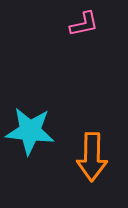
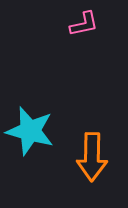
cyan star: rotated 9 degrees clockwise
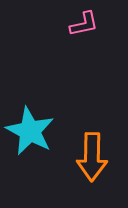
cyan star: rotated 12 degrees clockwise
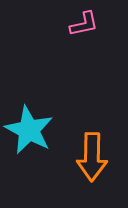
cyan star: moved 1 px left, 1 px up
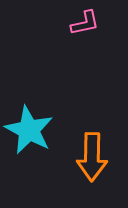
pink L-shape: moved 1 px right, 1 px up
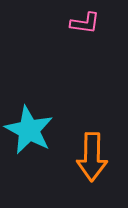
pink L-shape: rotated 20 degrees clockwise
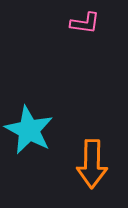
orange arrow: moved 7 px down
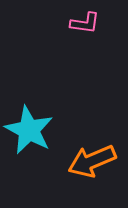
orange arrow: moved 3 px up; rotated 66 degrees clockwise
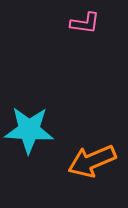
cyan star: rotated 24 degrees counterclockwise
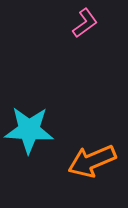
pink L-shape: rotated 44 degrees counterclockwise
